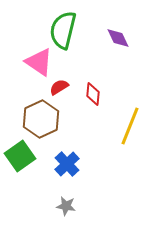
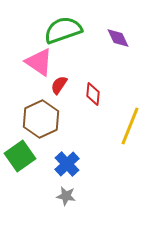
green semicircle: rotated 57 degrees clockwise
red semicircle: moved 2 px up; rotated 24 degrees counterclockwise
gray star: moved 10 px up
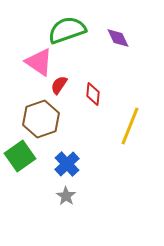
green semicircle: moved 4 px right
brown hexagon: rotated 6 degrees clockwise
gray star: rotated 24 degrees clockwise
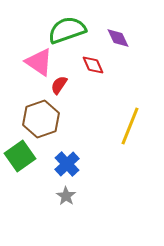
red diamond: moved 29 px up; rotated 30 degrees counterclockwise
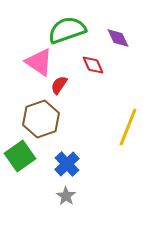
yellow line: moved 2 px left, 1 px down
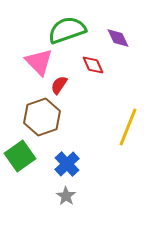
pink triangle: rotated 12 degrees clockwise
brown hexagon: moved 1 px right, 2 px up
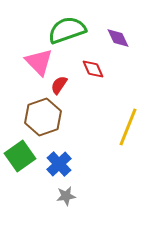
red diamond: moved 4 px down
brown hexagon: moved 1 px right
blue cross: moved 8 px left
gray star: rotated 30 degrees clockwise
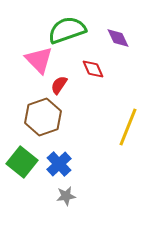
pink triangle: moved 2 px up
green square: moved 2 px right, 6 px down; rotated 16 degrees counterclockwise
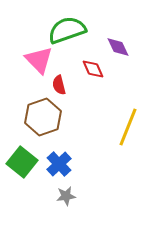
purple diamond: moved 9 px down
red semicircle: rotated 48 degrees counterclockwise
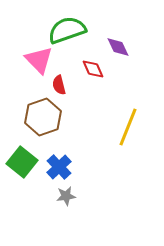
blue cross: moved 3 px down
